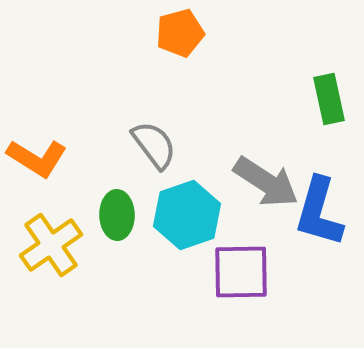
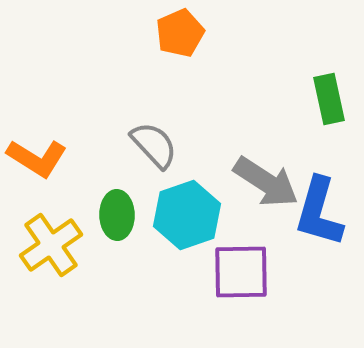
orange pentagon: rotated 9 degrees counterclockwise
gray semicircle: rotated 6 degrees counterclockwise
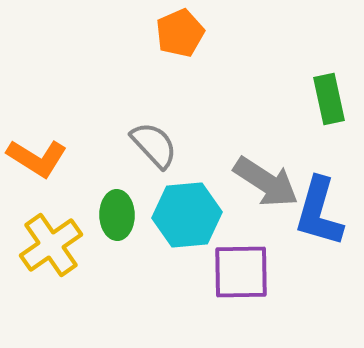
cyan hexagon: rotated 14 degrees clockwise
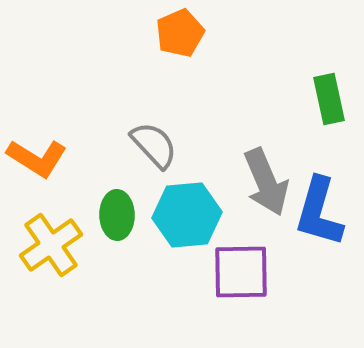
gray arrow: rotated 34 degrees clockwise
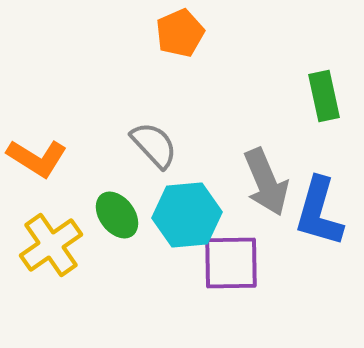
green rectangle: moved 5 px left, 3 px up
green ellipse: rotated 36 degrees counterclockwise
purple square: moved 10 px left, 9 px up
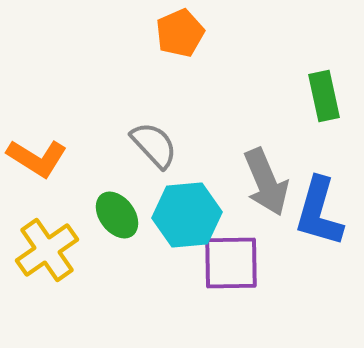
yellow cross: moved 4 px left, 5 px down
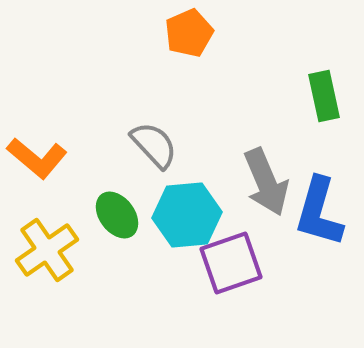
orange pentagon: moved 9 px right
orange L-shape: rotated 8 degrees clockwise
purple square: rotated 18 degrees counterclockwise
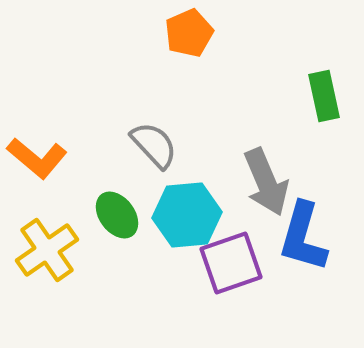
blue L-shape: moved 16 px left, 25 px down
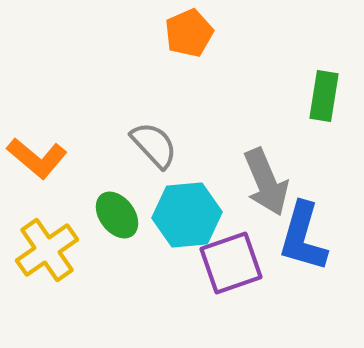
green rectangle: rotated 21 degrees clockwise
